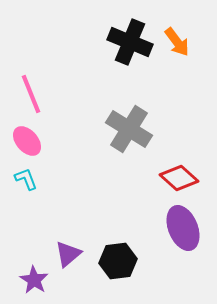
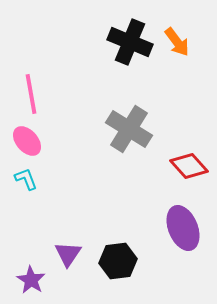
pink line: rotated 12 degrees clockwise
red diamond: moved 10 px right, 12 px up; rotated 6 degrees clockwise
purple triangle: rotated 16 degrees counterclockwise
purple star: moved 3 px left
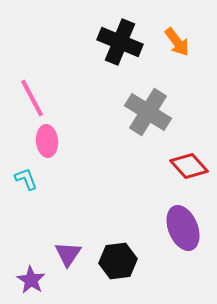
black cross: moved 10 px left
pink line: moved 1 px right, 4 px down; rotated 18 degrees counterclockwise
gray cross: moved 19 px right, 17 px up
pink ellipse: moved 20 px right; rotated 36 degrees clockwise
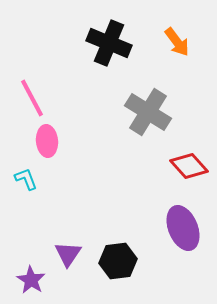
black cross: moved 11 px left, 1 px down
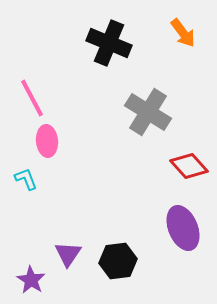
orange arrow: moved 6 px right, 9 px up
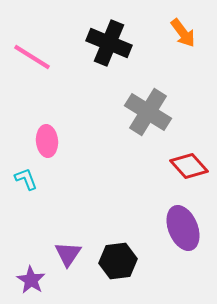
pink line: moved 41 px up; rotated 30 degrees counterclockwise
